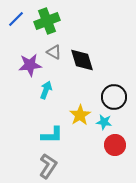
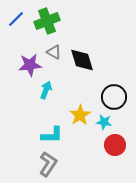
gray L-shape: moved 2 px up
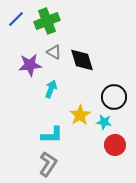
cyan arrow: moved 5 px right, 1 px up
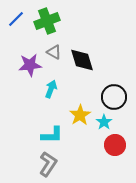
cyan star: rotated 28 degrees clockwise
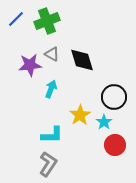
gray triangle: moved 2 px left, 2 px down
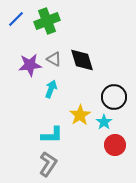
gray triangle: moved 2 px right, 5 px down
